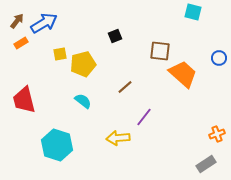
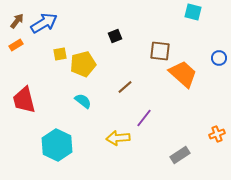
orange rectangle: moved 5 px left, 2 px down
purple line: moved 1 px down
cyan hexagon: rotated 8 degrees clockwise
gray rectangle: moved 26 px left, 9 px up
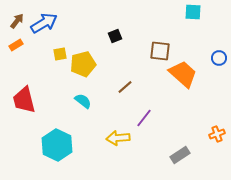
cyan square: rotated 12 degrees counterclockwise
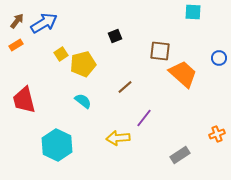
yellow square: moved 1 px right; rotated 24 degrees counterclockwise
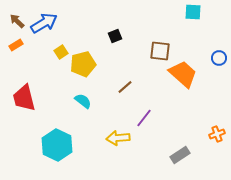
brown arrow: rotated 84 degrees counterclockwise
yellow square: moved 2 px up
red trapezoid: moved 2 px up
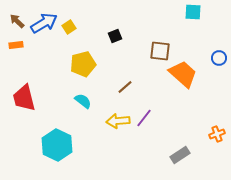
orange rectangle: rotated 24 degrees clockwise
yellow square: moved 8 px right, 25 px up
yellow arrow: moved 17 px up
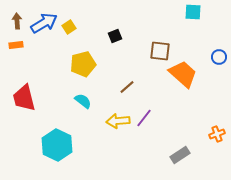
brown arrow: rotated 42 degrees clockwise
blue circle: moved 1 px up
brown line: moved 2 px right
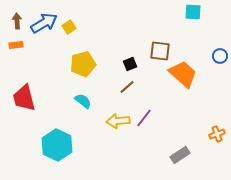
black square: moved 15 px right, 28 px down
blue circle: moved 1 px right, 1 px up
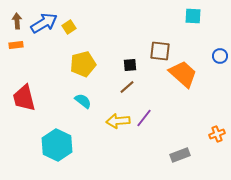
cyan square: moved 4 px down
black square: moved 1 px down; rotated 16 degrees clockwise
gray rectangle: rotated 12 degrees clockwise
